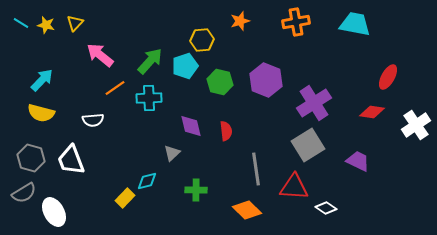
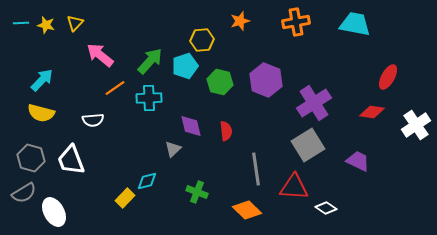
cyan line: rotated 35 degrees counterclockwise
gray triangle: moved 1 px right, 4 px up
green cross: moved 1 px right, 2 px down; rotated 20 degrees clockwise
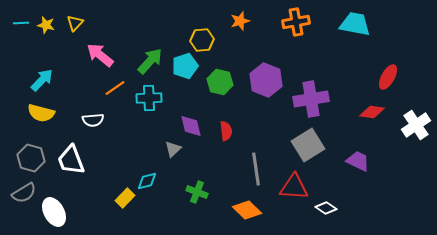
purple cross: moved 3 px left, 4 px up; rotated 24 degrees clockwise
